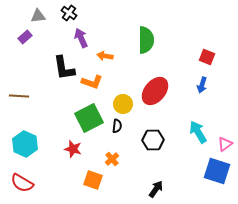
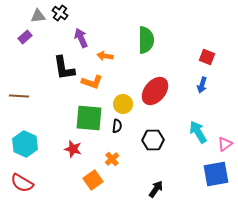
black cross: moved 9 px left
green square: rotated 32 degrees clockwise
blue square: moved 1 px left, 3 px down; rotated 28 degrees counterclockwise
orange square: rotated 36 degrees clockwise
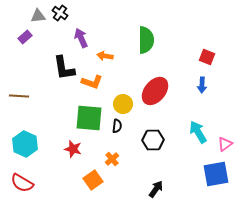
blue arrow: rotated 14 degrees counterclockwise
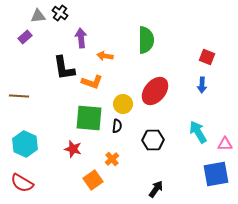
purple arrow: rotated 18 degrees clockwise
pink triangle: rotated 35 degrees clockwise
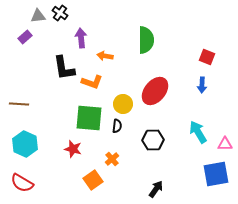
brown line: moved 8 px down
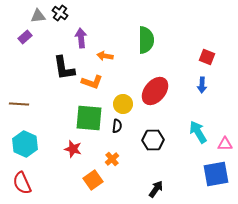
red semicircle: rotated 35 degrees clockwise
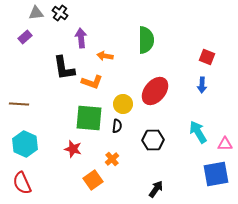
gray triangle: moved 2 px left, 3 px up
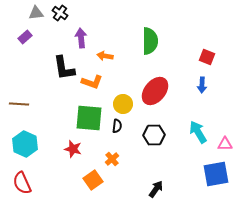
green semicircle: moved 4 px right, 1 px down
black hexagon: moved 1 px right, 5 px up
